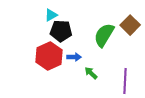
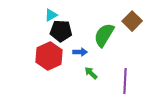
brown square: moved 2 px right, 4 px up
blue arrow: moved 6 px right, 5 px up
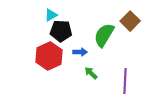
brown square: moved 2 px left
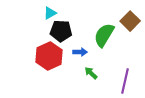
cyan triangle: moved 1 px left, 2 px up
purple line: rotated 10 degrees clockwise
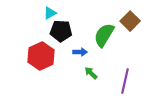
red hexagon: moved 8 px left
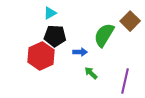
black pentagon: moved 6 px left, 5 px down
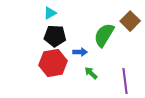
red hexagon: moved 12 px right, 7 px down; rotated 16 degrees clockwise
purple line: rotated 20 degrees counterclockwise
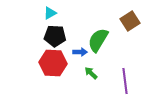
brown square: rotated 12 degrees clockwise
green semicircle: moved 6 px left, 5 px down
red hexagon: rotated 12 degrees clockwise
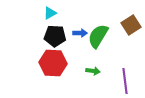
brown square: moved 1 px right, 4 px down
green semicircle: moved 4 px up
blue arrow: moved 19 px up
green arrow: moved 2 px right, 2 px up; rotated 144 degrees clockwise
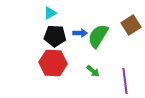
green arrow: rotated 32 degrees clockwise
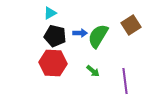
black pentagon: rotated 10 degrees clockwise
